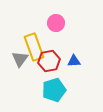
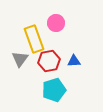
yellow rectangle: moved 8 px up
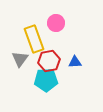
blue triangle: moved 1 px right, 1 px down
cyan pentagon: moved 8 px left, 10 px up; rotated 15 degrees clockwise
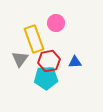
cyan pentagon: moved 2 px up
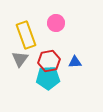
yellow rectangle: moved 8 px left, 4 px up
cyan pentagon: moved 2 px right
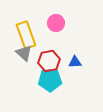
gray triangle: moved 4 px right, 6 px up; rotated 24 degrees counterclockwise
cyan pentagon: moved 2 px right, 2 px down
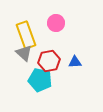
cyan pentagon: moved 10 px left; rotated 15 degrees clockwise
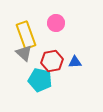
red hexagon: moved 3 px right
